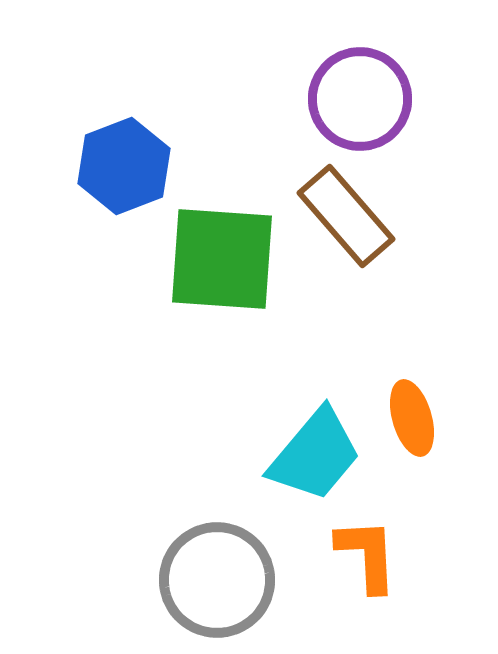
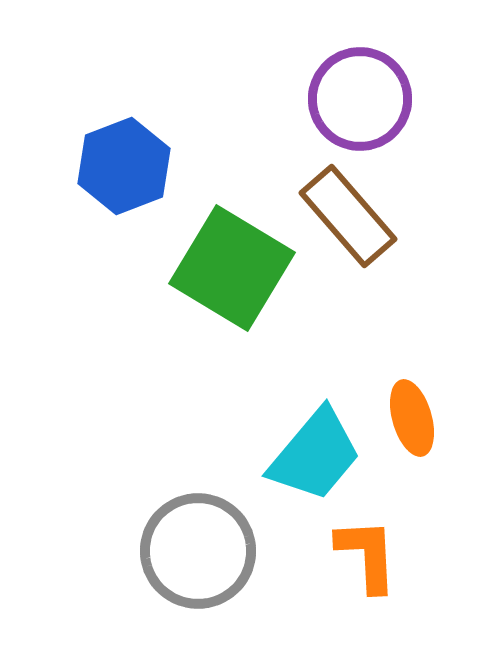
brown rectangle: moved 2 px right
green square: moved 10 px right, 9 px down; rotated 27 degrees clockwise
gray circle: moved 19 px left, 29 px up
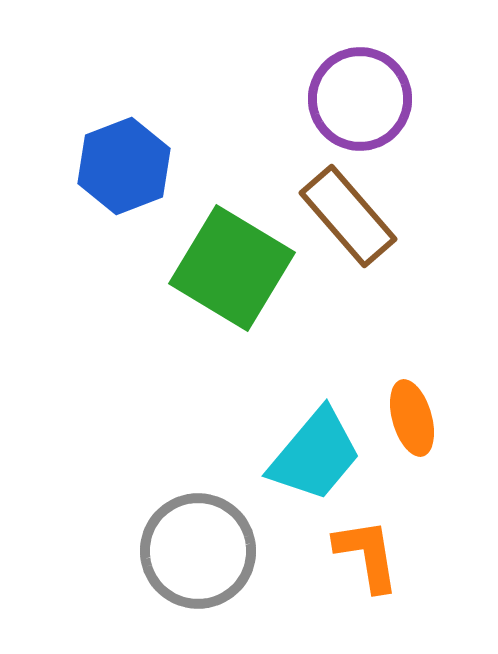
orange L-shape: rotated 6 degrees counterclockwise
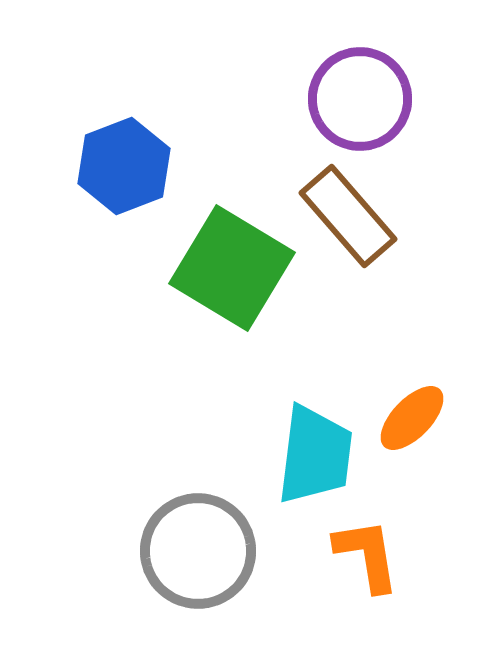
orange ellipse: rotated 60 degrees clockwise
cyan trapezoid: rotated 33 degrees counterclockwise
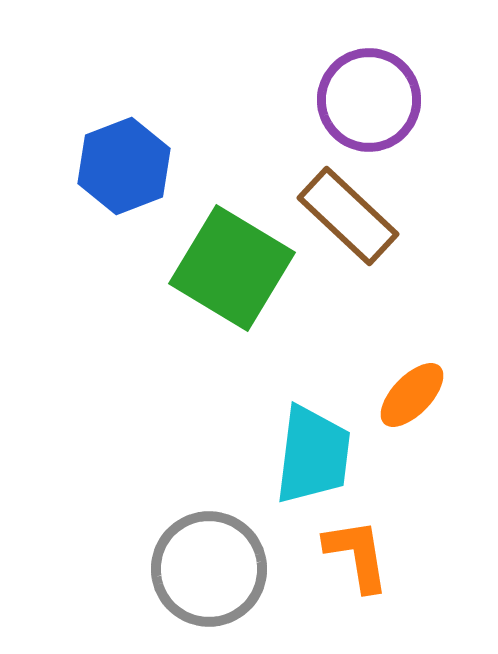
purple circle: moved 9 px right, 1 px down
brown rectangle: rotated 6 degrees counterclockwise
orange ellipse: moved 23 px up
cyan trapezoid: moved 2 px left
gray circle: moved 11 px right, 18 px down
orange L-shape: moved 10 px left
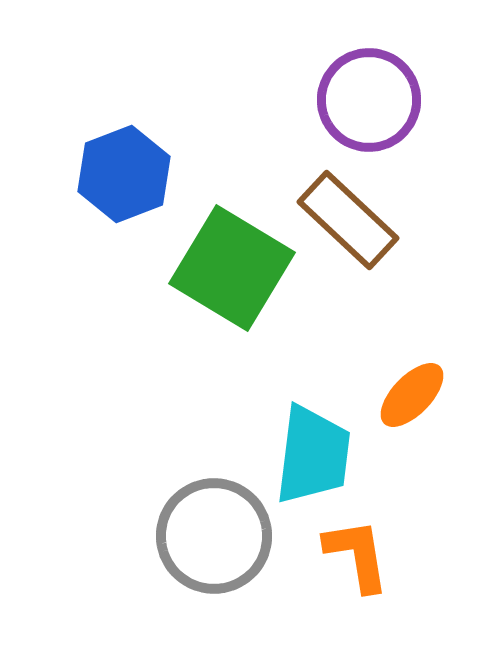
blue hexagon: moved 8 px down
brown rectangle: moved 4 px down
gray circle: moved 5 px right, 33 px up
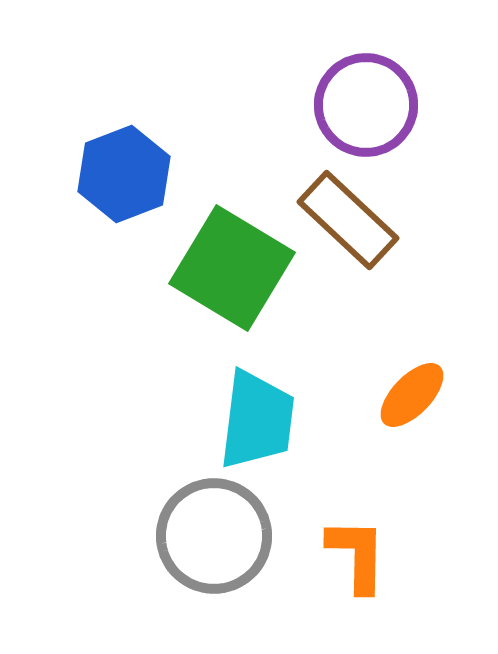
purple circle: moved 3 px left, 5 px down
cyan trapezoid: moved 56 px left, 35 px up
orange L-shape: rotated 10 degrees clockwise
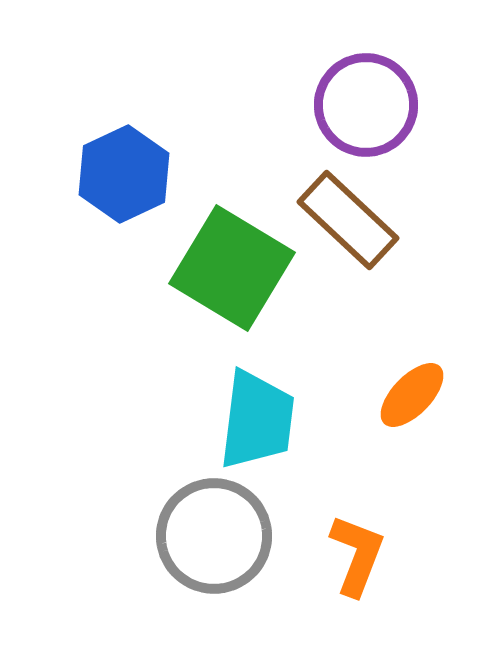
blue hexagon: rotated 4 degrees counterclockwise
orange L-shape: rotated 20 degrees clockwise
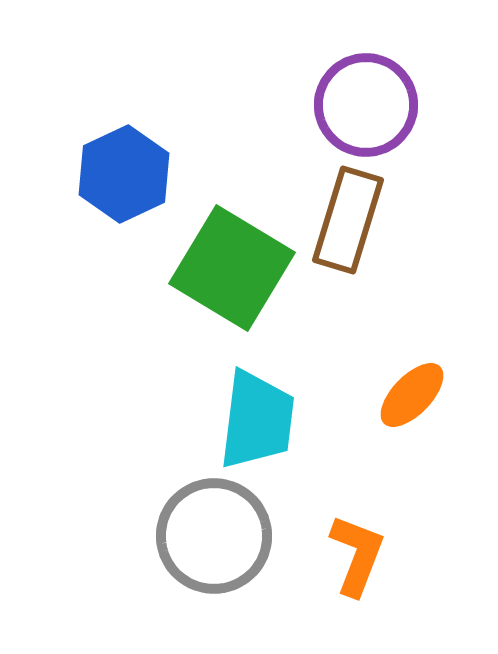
brown rectangle: rotated 64 degrees clockwise
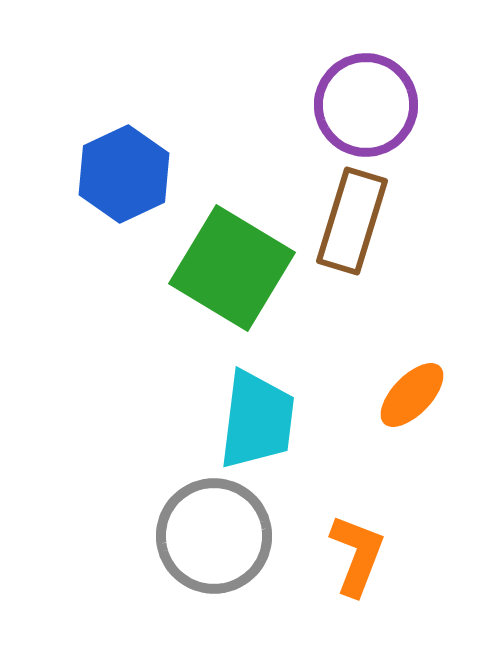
brown rectangle: moved 4 px right, 1 px down
